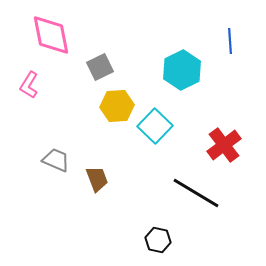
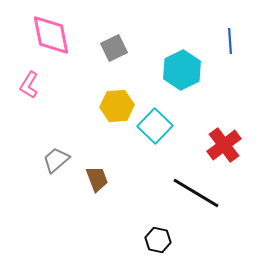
gray square: moved 14 px right, 19 px up
gray trapezoid: rotated 64 degrees counterclockwise
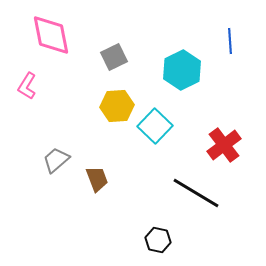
gray square: moved 9 px down
pink L-shape: moved 2 px left, 1 px down
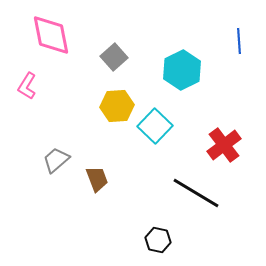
blue line: moved 9 px right
gray square: rotated 16 degrees counterclockwise
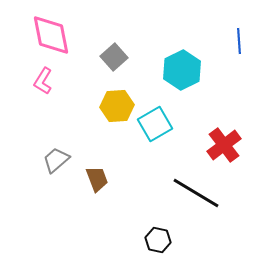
pink L-shape: moved 16 px right, 5 px up
cyan square: moved 2 px up; rotated 16 degrees clockwise
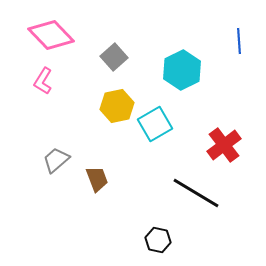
pink diamond: rotated 33 degrees counterclockwise
yellow hexagon: rotated 8 degrees counterclockwise
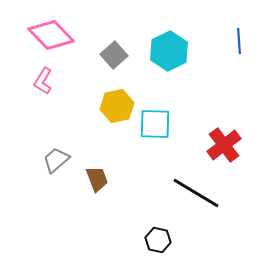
gray square: moved 2 px up
cyan hexagon: moved 13 px left, 19 px up
cyan square: rotated 32 degrees clockwise
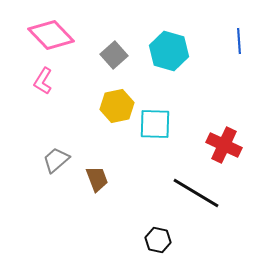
cyan hexagon: rotated 18 degrees counterclockwise
red cross: rotated 28 degrees counterclockwise
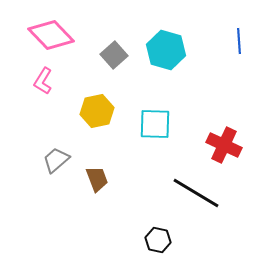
cyan hexagon: moved 3 px left, 1 px up
yellow hexagon: moved 20 px left, 5 px down
